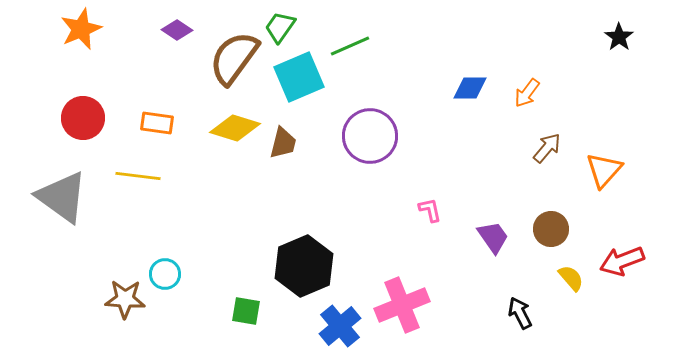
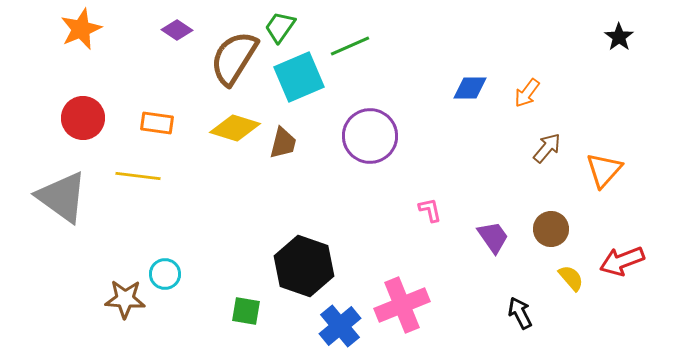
brown semicircle: rotated 4 degrees counterclockwise
black hexagon: rotated 18 degrees counterclockwise
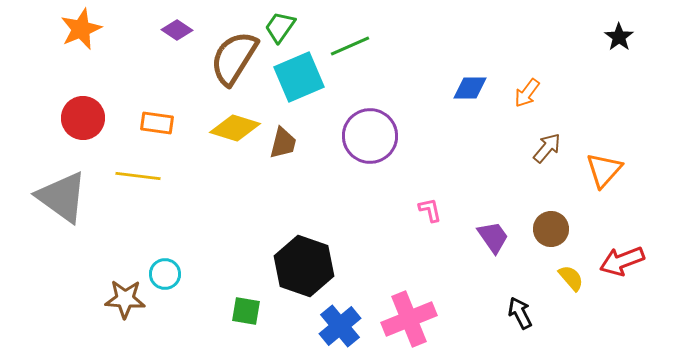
pink cross: moved 7 px right, 14 px down
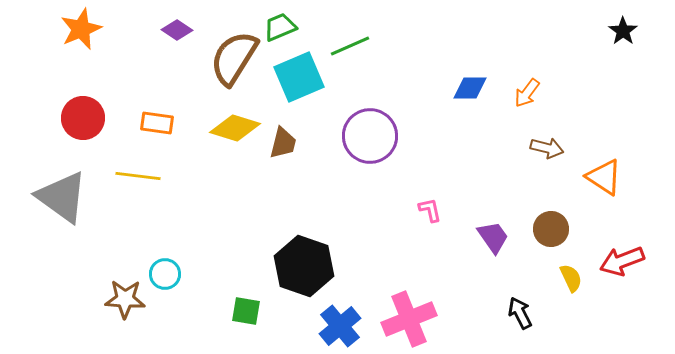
green trapezoid: rotated 32 degrees clockwise
black star: moved 4 px right, 6 px up
brown arrow: rotated 64 degrees clockwise
orange triangle: moved 7 px down; rotated 39 degrees counterclockwise
yellow semicircle: rotated 16 degrees clockwise
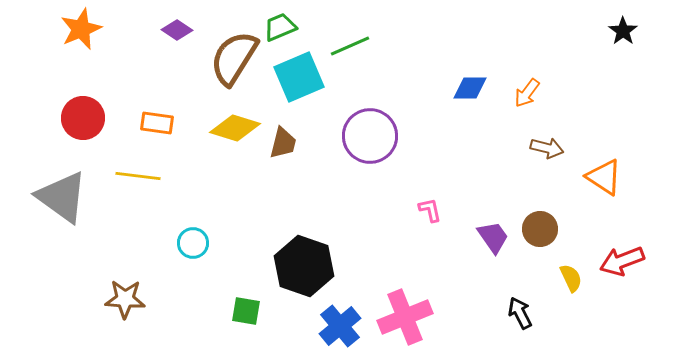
brown circle: moved 11 px left
cyan circle: moved 28 px right, 31 px up
pink cross: moved 4 px left, 2 px up
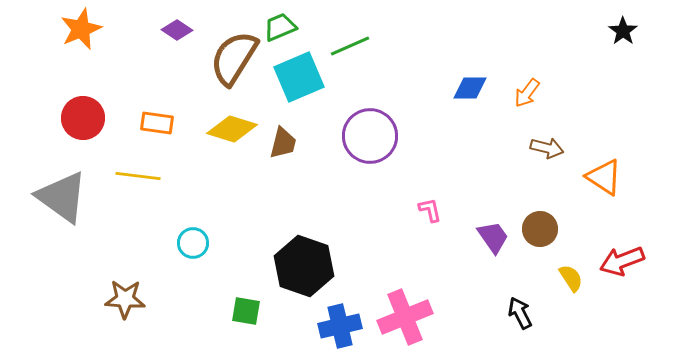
yellow diamond: moved 3 px left, 1 px down
yellow semicircle: rotated 8 degrees counterclockwise
blue cross: rotated 27 degrees clockwise
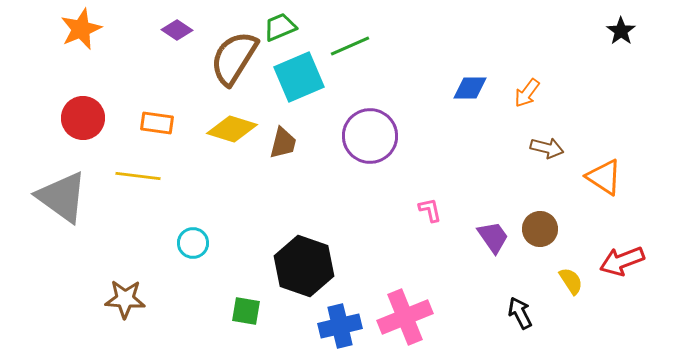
black star: moved 2 px left
yellow semicircle: moved 3 px down
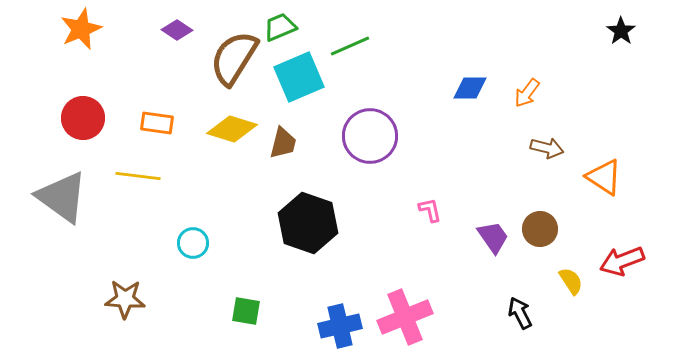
black hexagon: moved 4 px right, 43 px up
